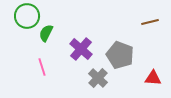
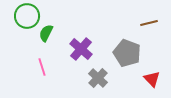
brown line: moved 1 px left, 1 px down
gray pentagon: moved 7 px right, 2 px up
red triangle: moved 1 px left, 1 px down; rotated 42 degrees clockwise
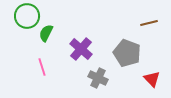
gray cross: rotated 18 degrees counterclockwise
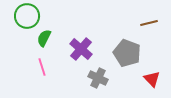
green semicircle: moved 2 px left, 5 px down
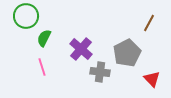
green circle: moved 1 px left
brown line: rotated 48 degrees counterclockwise
gray pentagon: rotated 24 degrees clockwise
gray cross: moved 2 px right, 6 px up; rotated 18 degrees counterclockwise
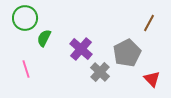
green circle: moved 1 px left, 2 px down
pink line: moved 16 px left, 2 px down
gray cross: rotated 36 degrees clockwise
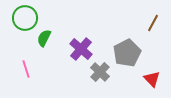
brown line: moved 4 px right
